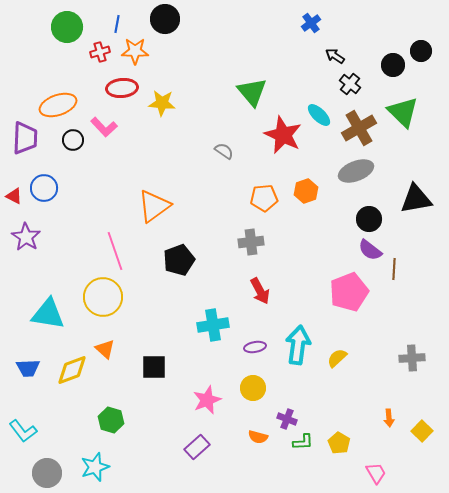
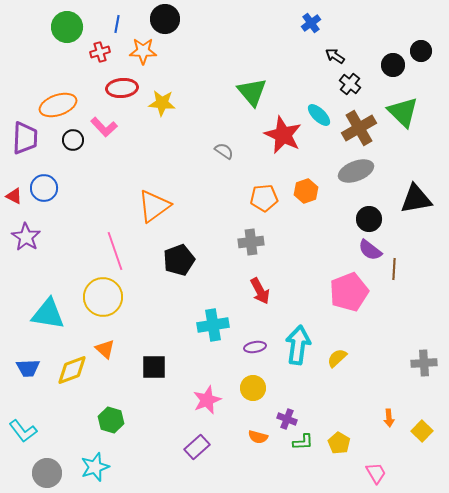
orange star at (135, 51): moved 8 px right
gray cross at (412, 358): moved 12 px right, 5 px down
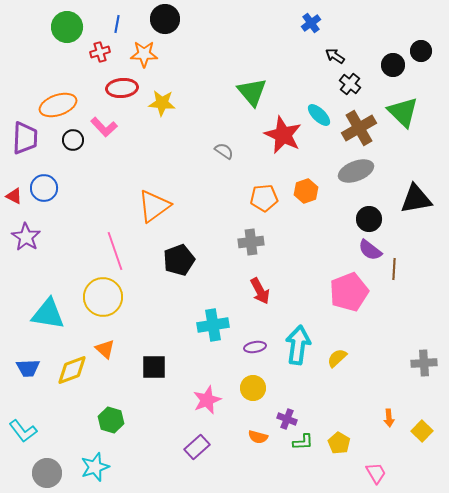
orange star at (143, 51): moved 1 px right, 3 px down
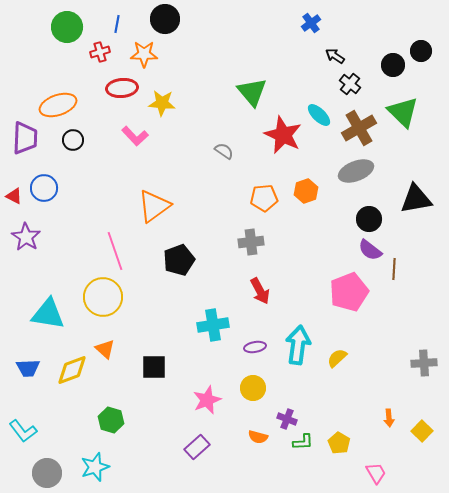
pink L-shape at (104, 127): moved 31 px right, 9 px down
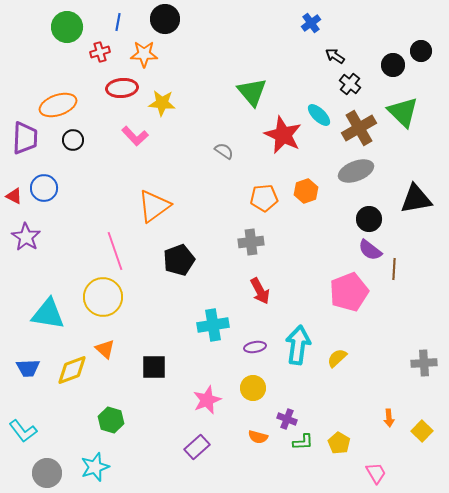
blue line at (117, 24): moved 1 px right, 2 px up
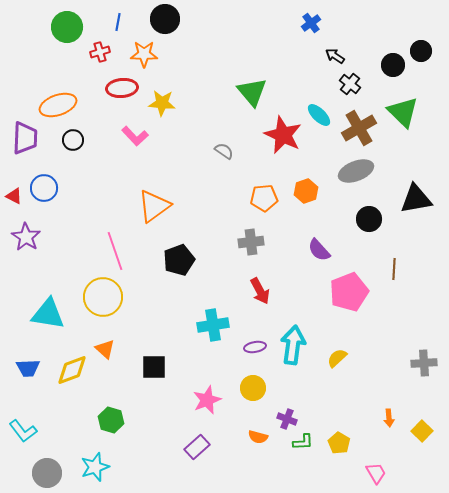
purple semicircle at (370, 250): moved 51 px left; rotated 10 degrees clockwise
cyan arrow at (298, 345): moved 5 px left
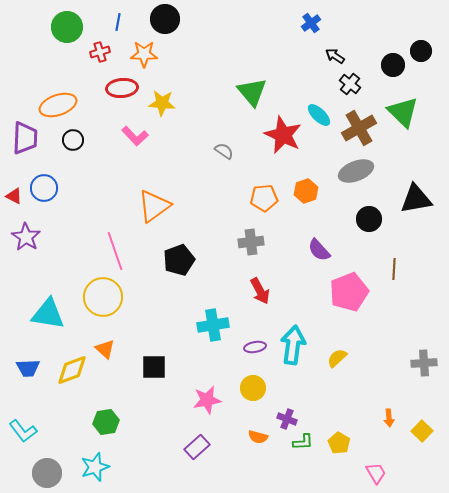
pink star at (207, 400): rotated 12 degrees clockwise
green hexagon at (111, 420): moved 5 px left, 2 px down; rotated 25 degrees counterclockwise
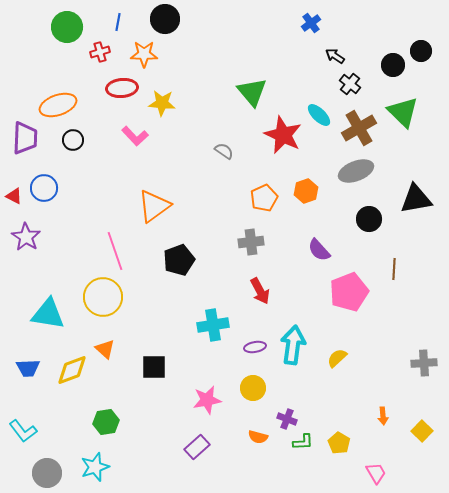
orange pentagon at (264, 198): rotated 20 degrees counterclockwise
orange arrow at (389, 418): moved 6 px left, 2 px up
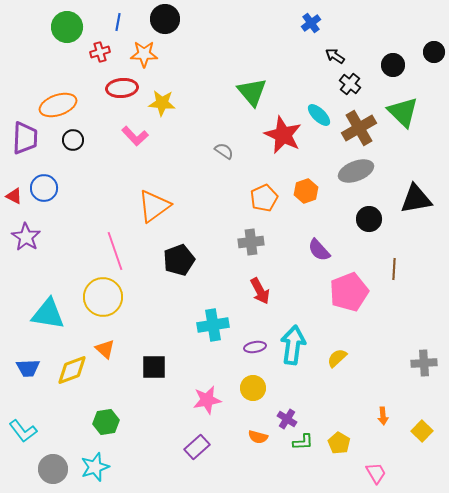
black circle at (421, 51): moved 13 px right, 1 px down
purple cross at (287, 419): rotated 12 degrees clockwise
gray circle at (47, 473): moved 6 px right, 4 px up
